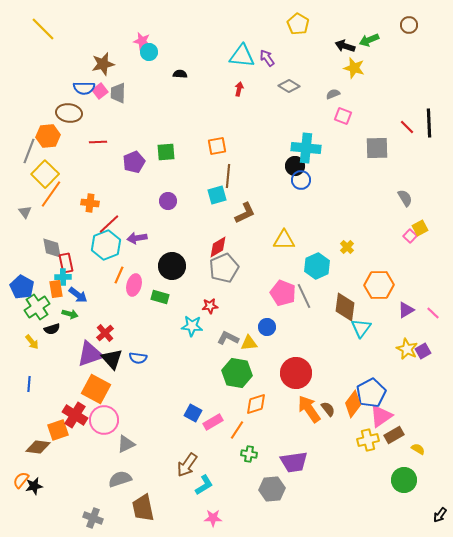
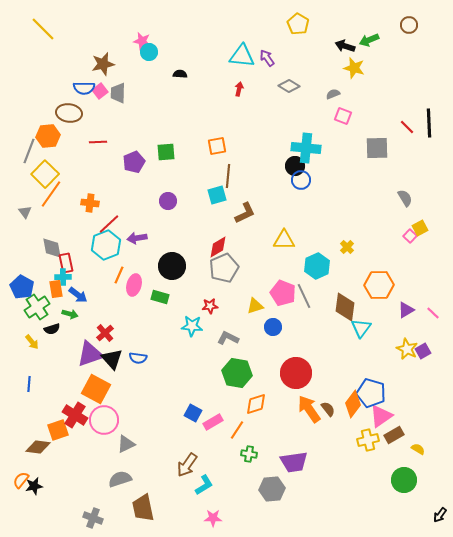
blue circle at (267, 327): moved 6 px right
yellow triangle at (249, 343): moved 6 px right, 37 px up; rotated 12 degrees counterclockwise
blue pentagon at (371, 393): rotated 28 degrees counterclockwise
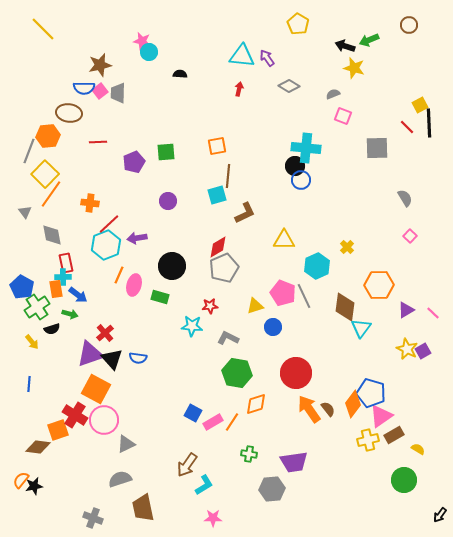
brown star at (103, 64): moved 3 px left, 1 px down
yellow square at (420, 228): moved 123 px up
gray diamond at (52, 248): moved 13 px up
orange line at (237, 430): moved 5 px left, 8 px up
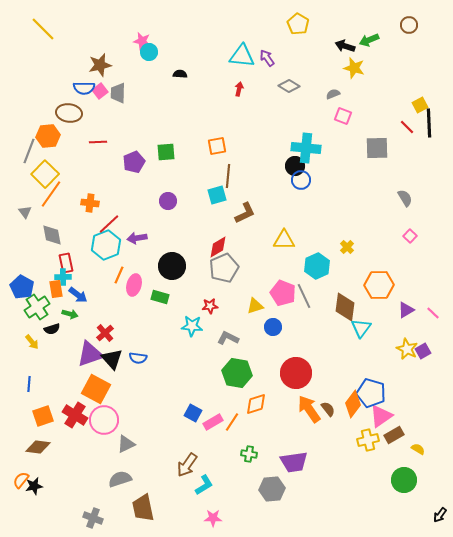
orange square at (58, 430): moved 15 px left, 14 px up
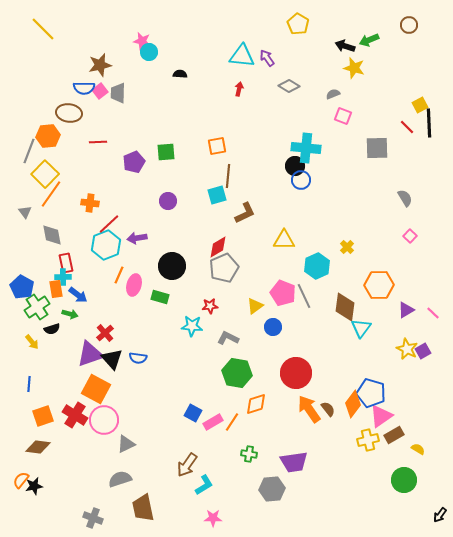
yellow triangle at (255, 306): rotated 18 degrees counterclockwise
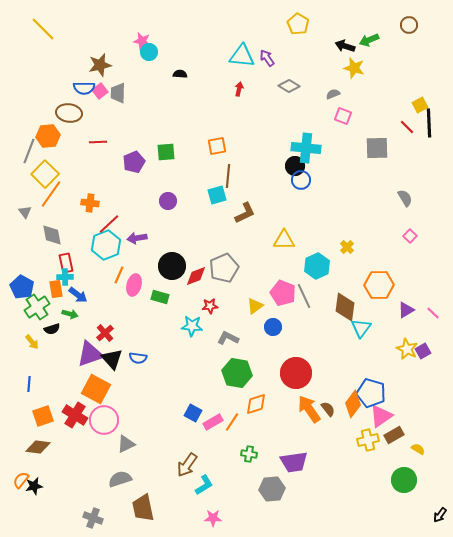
red diamond at (218, 247): moved 22 px left, 29 px down; rotated 10 degrees clockwise
cyan cross at (63, 277): moved 2 px right
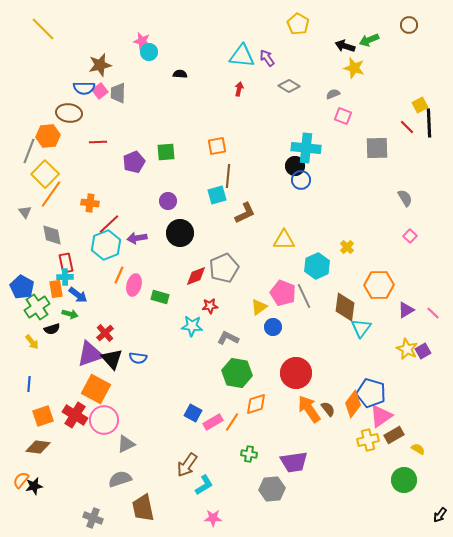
black circle at (172, 266): moved 8 px right, 33 px up
yellow triangle at (255, 306): moved 4 px right, 1 px down
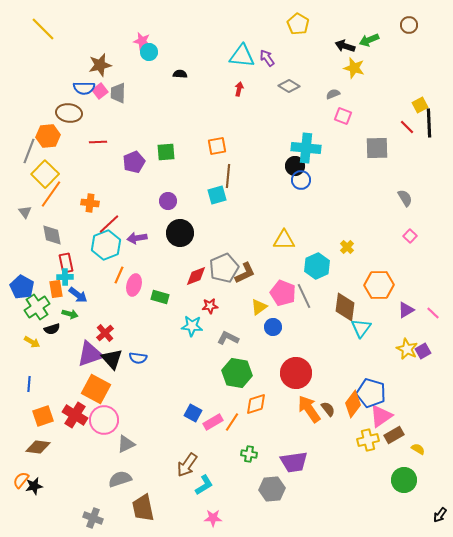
brown L-shape at (245, 213): moved 60 px down
yellow arrow at (32, 342): rotated 21 degrees counterclockwise
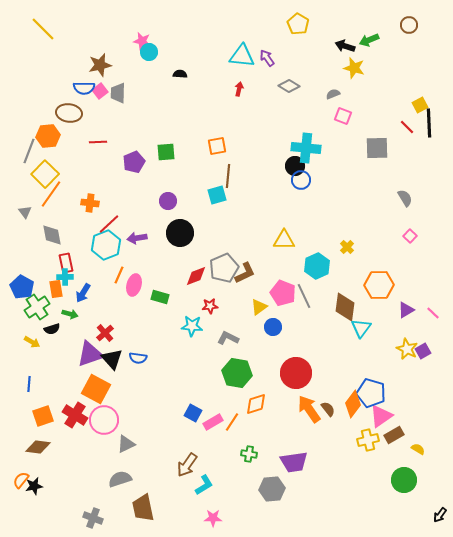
blue arrow at (78, 295): moved 5 px right, 2 px up; rotated 84 degrees clockwise
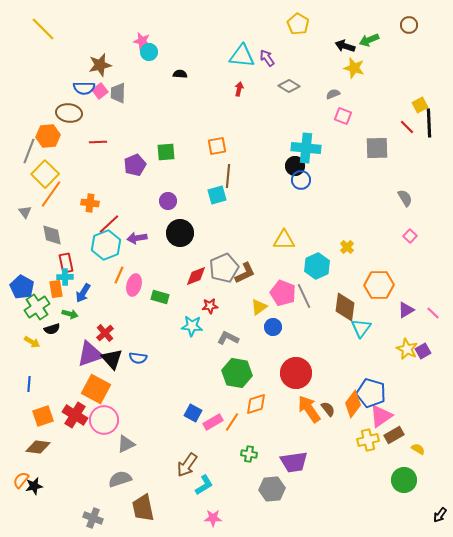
purple pentagon at (134, 162): moved 1 px right, 3 px down
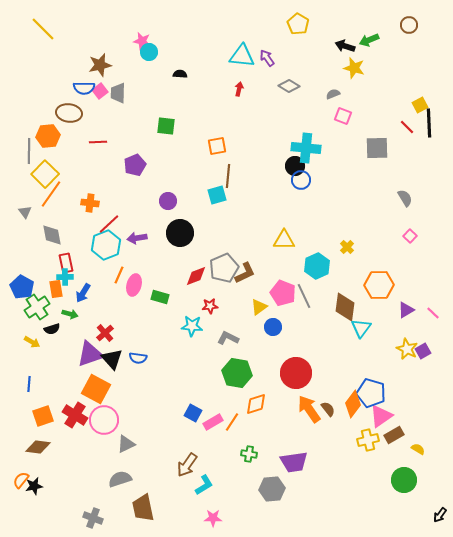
gray line at (29, 151): rotated 20 degrees counterclockwise
green square at (166, 152): moved 26 px up; rotated 12 degrees clockwise
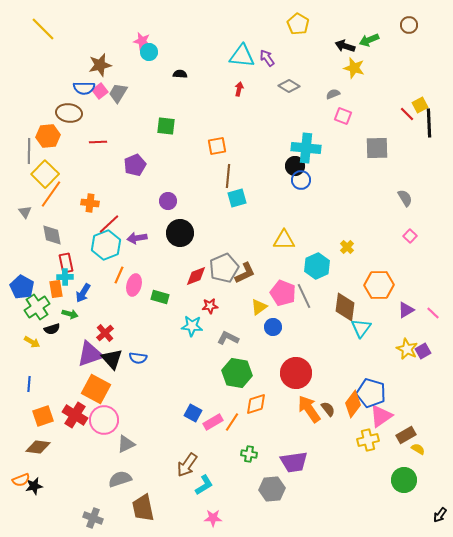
gray trapezoid at (118, 93): rotated 30 degrees clockwise
red line at (407, 127): moved 13 px up
cyan square at (217, 195): moved 20 px right, 3 px down
brown rectangle at (394, 435): moved 12 px right
orange semicircle at (21, 480): rotated 150 degrees counterclockwise
